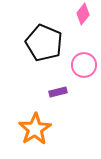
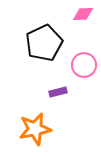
pink diamond: rotated 50 degrees clockwise
black pentagon: rotated 24 degrees clockwise
orange star: rotated 20 degrees clockwise
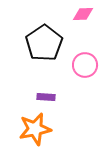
black pentagon: rotated 9 degrees counterclockwise
pink circle: moved 1 px right
purple rectangle: moved 12 px left, 5 px down; rotated 18 degrees clockwise
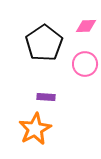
pink diamond: moved 3 px right, 12 px down
pink circle: moved 1 px up
orange star: rotated 16 degrees counterclockwise
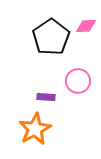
black pentagon: moved 7 px right, 6 px up
pink circle: moved 7 px left, 17 px down
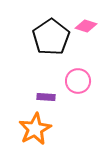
pink diamond: rotated 20 degrees clockwise
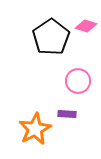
purple rectangle: moved 21 px right, 17 px down
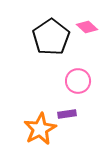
pink diamond: moved 1 px right, 1 px down; rotated 25 degrees clockwise
purple rectangle: rotated 12 degrees counterclockwise
orange star: moved 5 px right
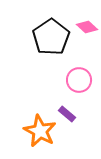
pink circle: moved 1 px right, 1 px up
purple rectangle: rotated 48 degrees clockwise
orange star: moved 2 px down; rotated 16 degrees counterclockwise
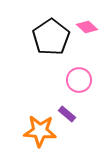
orange star: rotated 24 degrees counterclockwise
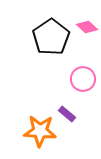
pink circle: moved 4 px right, 1 px up
